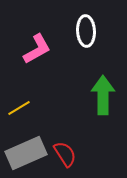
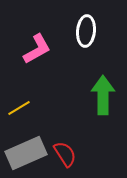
white ellipse: rotated 8 degrees clockwise
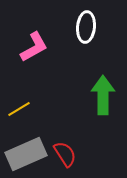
white ellipse: moved 4 px up
pink L-shape: moved 3 px left, 2 px up
yellow line: moved 1 px down
gray rectangle: moved 1 px down
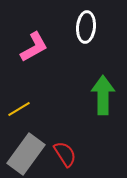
gray rectangle: rotated 30 degrees counterclockwise
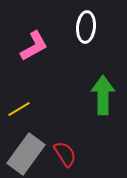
pink L-shape: moved 1 px up
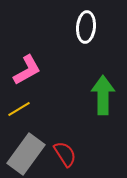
pink L-shape: moved 7 px left, 24 px down
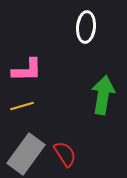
pink L-shape: rotated 28 degrees clockwise
green arrow: rotated 9 degrees clockwise
yellow line: moved 3 px right, 3 px up; rotated 15 degrees clockwise
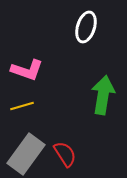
white ellipse: rotated 12 degrees clockwise
pink L-shape: rotated 20 degrees clockwise
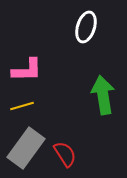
pink L-shape: rotated 20 degrees counterclockwise
green arrow: rotated 18 degrees counterclockwise
gray rectangle: moved 6 px up
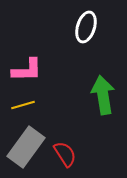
yellow line: moved 1 px right, 1 px up
gray rectangle: moved 1 px up
